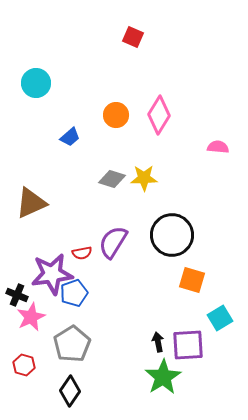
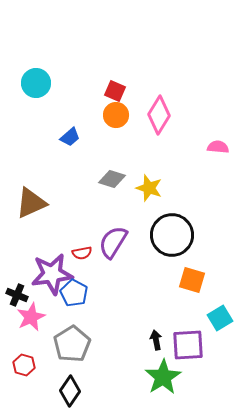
red square: moved 18 px left, 54 px down
yellow star: moved 5 px right, 10 px down; rotated 20 degrees clockwise
blue pentagon: rotated 24 degrees counterclockwise
black arrow: moved 2 px left, 2 px up
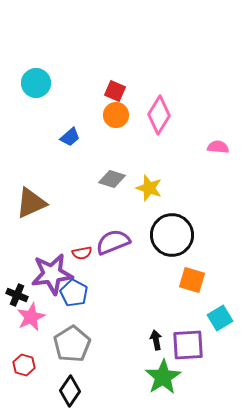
purple semicircle: rotated 36 degrees clockwise
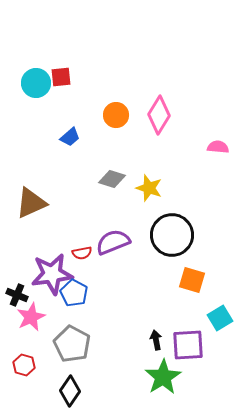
red square: moved 54 px left, 14 px up; rotated 30 degrees counterclockwise
gray pentagon: rotated 12 degrees counterclockwise
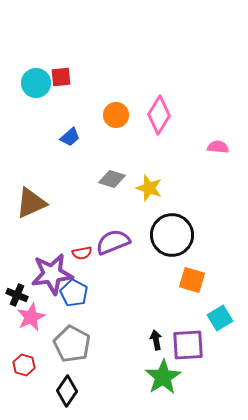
black diamond: moved 3 px left
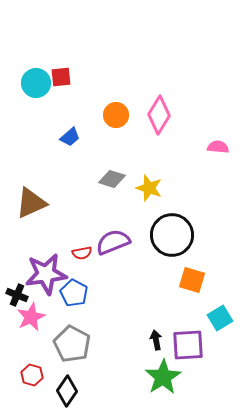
purple star: moved 6 px left
red hexagon: moved 8 px right, 10 px down
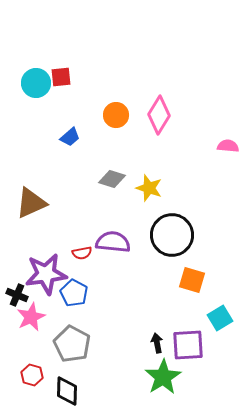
pink semicircle: moved 10 px right, 1 px up
purple semicircle: rotated 28 degrees clockwise
black arrow: moved 1 px right, 3 px down
black diamond: rotated 32 degrees counterclockwise
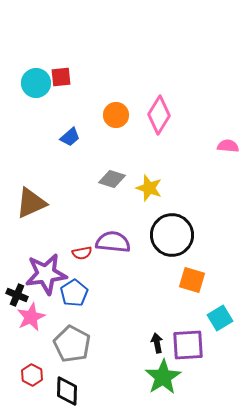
blue pentagon: rotated 12 degrees clockwise
red hexagon: rotated 10 degrees clockwise
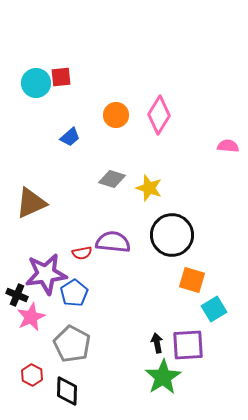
cyan square: moved 6 px left, 9 px up
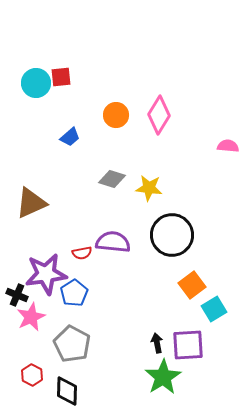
yellow star: rotated 12 degrees counterclockwise
orange square: moved 5 px down; rotated 36 degrees clockwise
